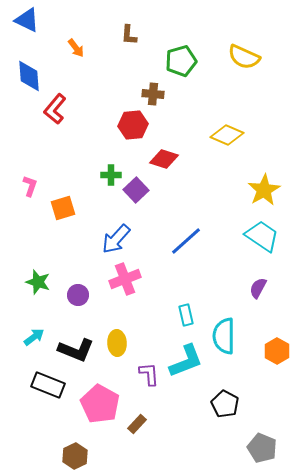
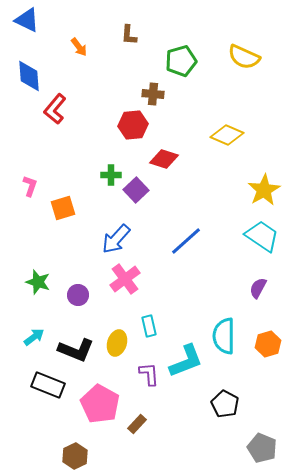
orange arrow: moved 3 px right, 1 px up
pink cross: rotated 16 degrees counterclockwise
cyan rectangle: moved 37 px left, 11 px down
yellow ellipse: rotated 20 degrees clockwise
orange hexagon: moved 9 px left, 7 px up; rotated 15 degrees clockwise
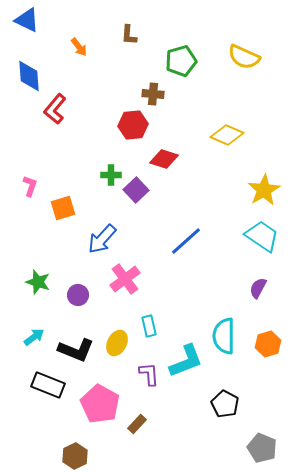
blue arrow: moved 14 px left
yellow ellipse: rotated 10 degrees clockwise
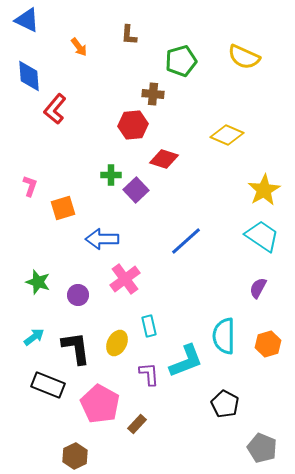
blue arrow: rotated 48 degrees clockwise
black L-shape: moved 2 px up; rotated 120 degrees counterclockwise
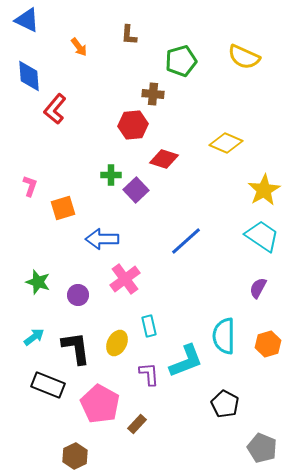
yellow diamond: moved 1 px left, 8 px down
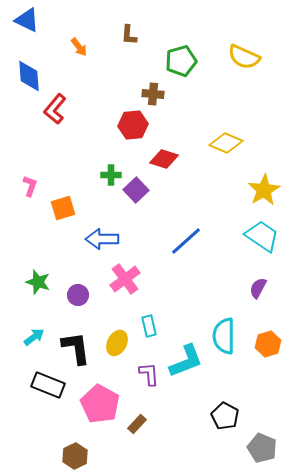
black pentagon: moved 12 px down
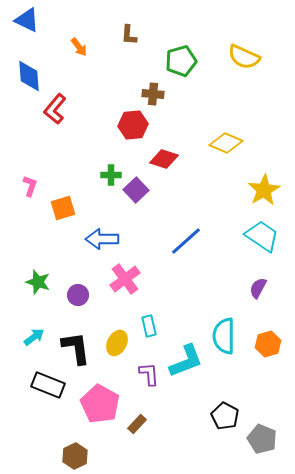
gray pentagon: moved 9 px up
